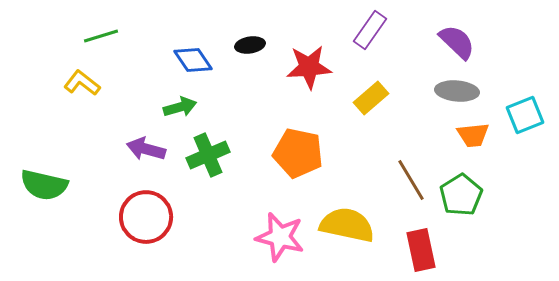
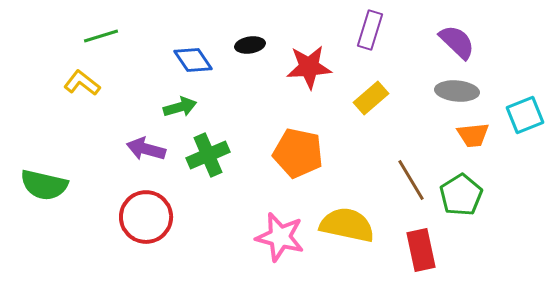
purple rectangle: rotated 18 degrees counterclockwise
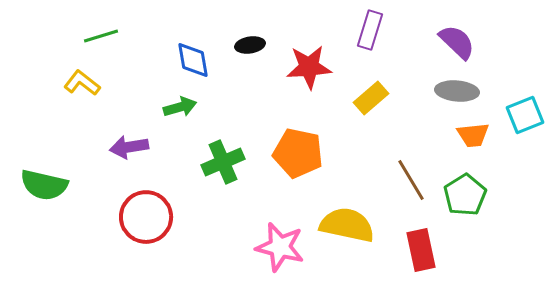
blue diamond: rotated 24 degrees clockwise
purple arrow: moved 17 px left, 2 px up; rotated 24 degrees counterclockwise
green cross: moved 15 px right, 7 px down
green pentagon: moved 4 px right
pink star: moved 10 px down
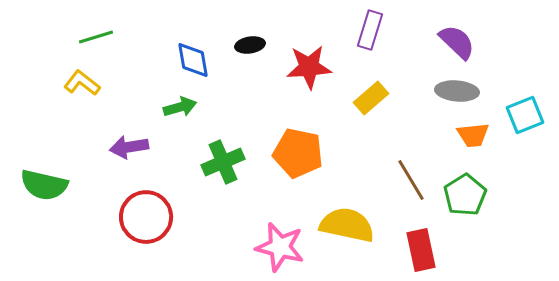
green line: moved 5 px left, 1 px down
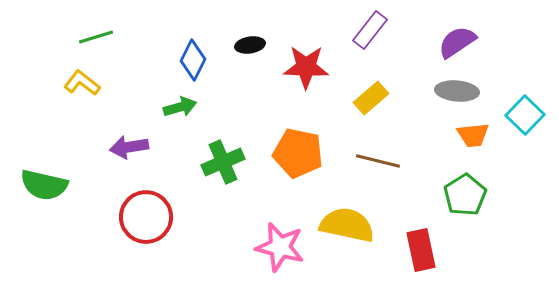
purple rectangle: rotated 21 degrees clockwise
purple semicircle: rotated 78 degrees counterclockwise
blue diamond: rotated 36 degrees clockwise
red star: moved 3 px left; rotated 6 degrees clockwise
cyan square: rotated 24 degrees counterclockwise
brown line: moved 33 px left, 19 px up; rotated 45 degrees counterclockwise
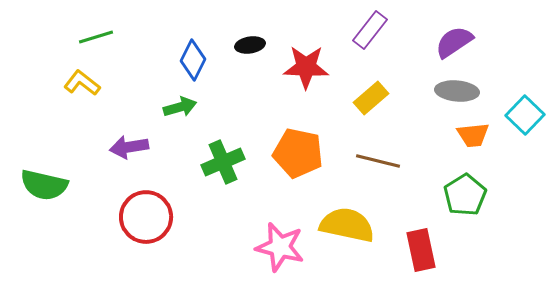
purple semicircle: moved 3 px left
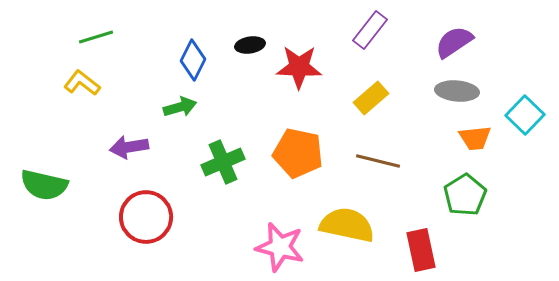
red star: moved 7 px left
orange trapezoid: moved 2 px right, 3 px down
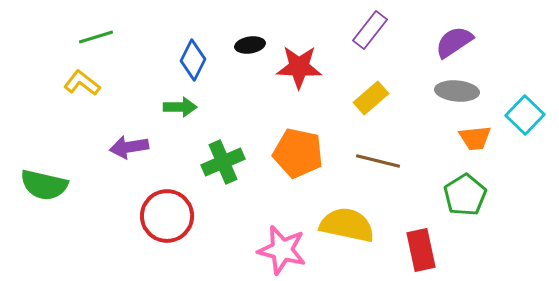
green arrow: rotated 16 degrees clockwise
red circle: moved 21 px right, 1 px up
pink star: moved 2 px right, 3 px down
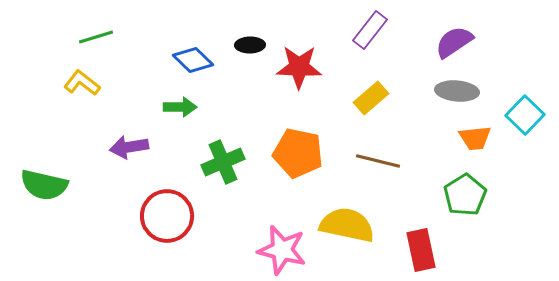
black ellipse: rotated 8 degrees clockwise
blue diamond: rotated 72 degrees counterclockwise
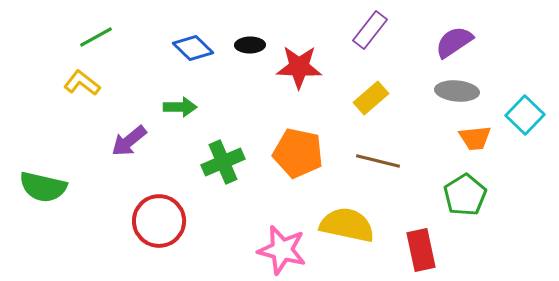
green line: rotated 12 degrees counterclockwise
blue diamond: moved 12 px up
purple arrow: moved 6 px up; rotated 30 degrees counterclockwise
green semicircle: moved 1 px left, 2 px down
red circle: moved 8 px left, 5 px down
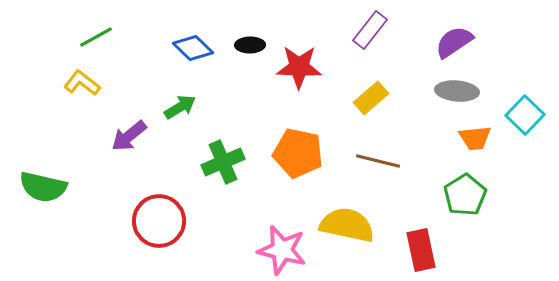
green arrow: rotated 32 degrees counterclockwise
purple arrow: moved 5 px up
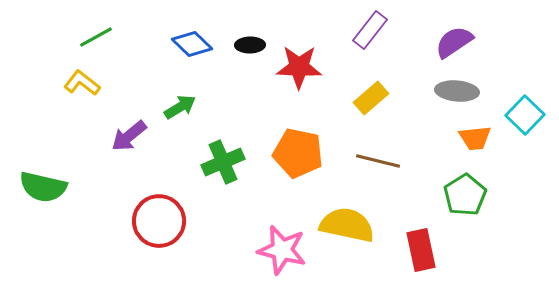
blue diamond: moved 1 px left, 4 px up
